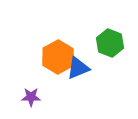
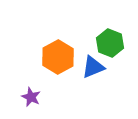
blue triangle: moved 15 px right, 1 px up
purple star: rotated 24 degrees clockwise
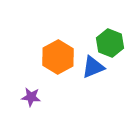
purple star: rotated 18 degrees counterclockwise
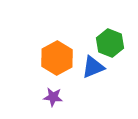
orange hexagon: moved 1 px left, 1 px down
purple star: moved 22 px right
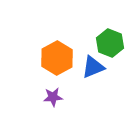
purple star: rotated 12 degrees counterclockwise
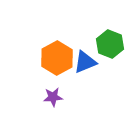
green hexagon: moved 1 px down
blue triangle: moved 8 px left, 5 px up
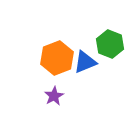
orange hexagon: rotated 8 degrees clockwise
purple star: moved 1 px right, 1 px up; rotated 24 degrees counterclockwise
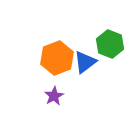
blue triangle: rotated 15 degrees counterclockwise
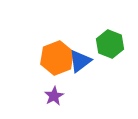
blue triangle: moved 5 px left, 1 px up
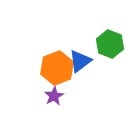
orange hexagon: moved 10 px down
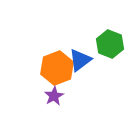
blue triangle: moved 1 px up
